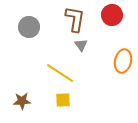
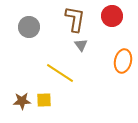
red circle: moved 1 px down
yellow square: moved 19 px left
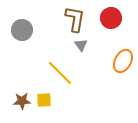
red circle: moved 1 px left, 2 px down
gray circle: moved 7 px left, 3 px down
orange ellipse: rotated 15 degrees clockwise
yellow line: rotated 12 degrees clockwise
